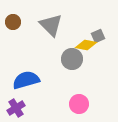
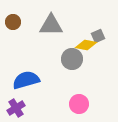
gray triangle: rotated 45 degrees counterclockwise
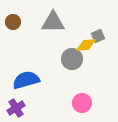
gray triangle: moved 2 px right, 3 px up
yellow diamond: rotated 15 degrees counterclockwise
pink circle: moved 3 px right, 1 px up
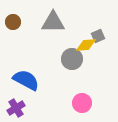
blue semicircle: rotated 44 degrees clockwise
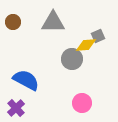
purple cross: rotated 12 degrees counterclockwise
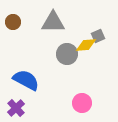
gray circle: moved 5 px left, 5 px up
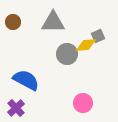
pink circle: moved 1 px right
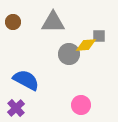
gray square: moved 1 px right; rotated 24 degrees clockwise
gray circle: moved 2 px right
pink circle: moved 2 px left, 2 px down
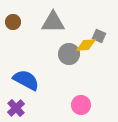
gray square: rotated 24 degrees clockwise
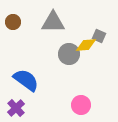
blue semicircle: rotated 8 degrees clockwise
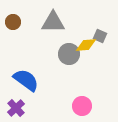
gray square: moved 1 px right
pink circle: moved 1 px right, 1 px down
